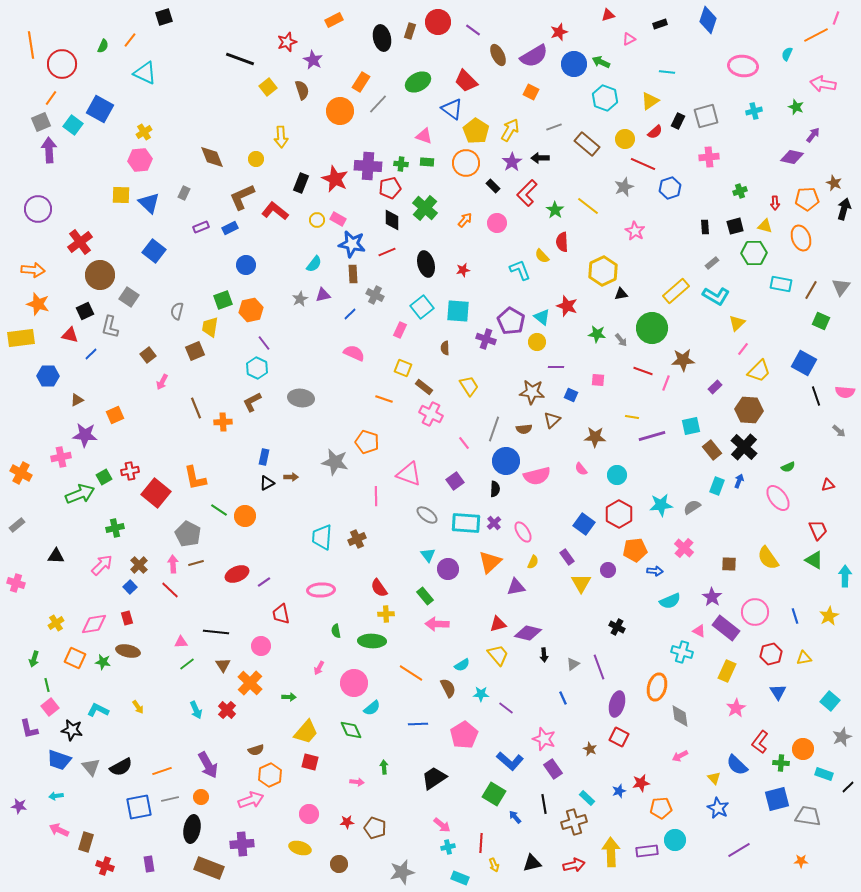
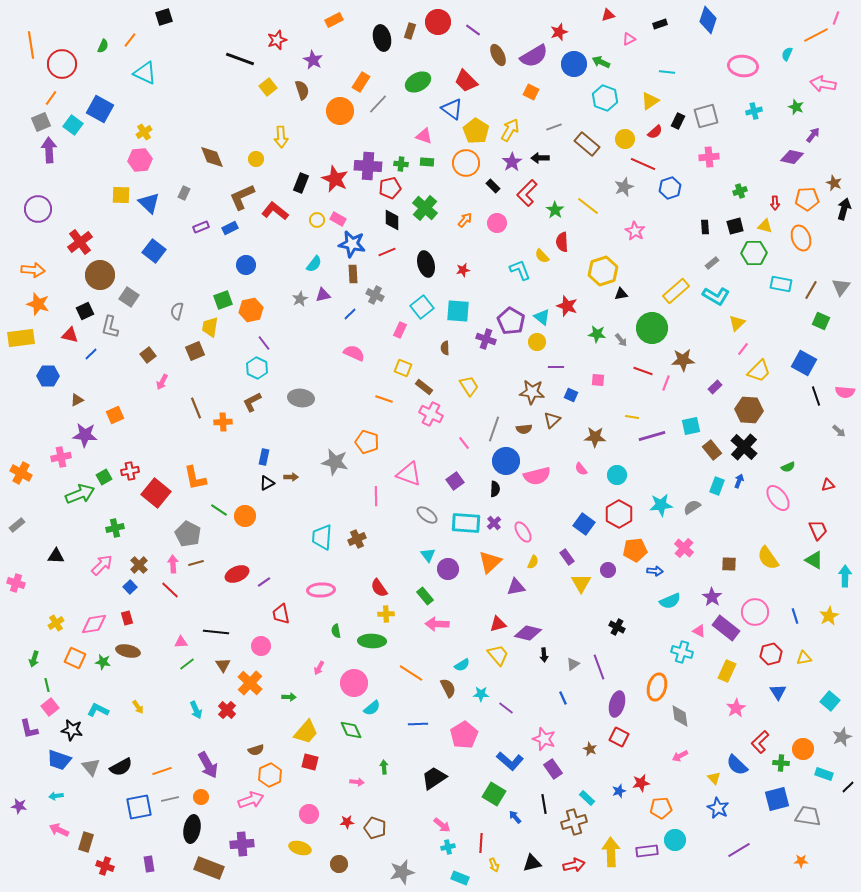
red star at (287, 42): moved 10 px left, 2 px up
yellow hexagon at (603, 271): rotated 8 degrees clockwise
red L-shape at (760, 742): rotated 10 degrees clockwise
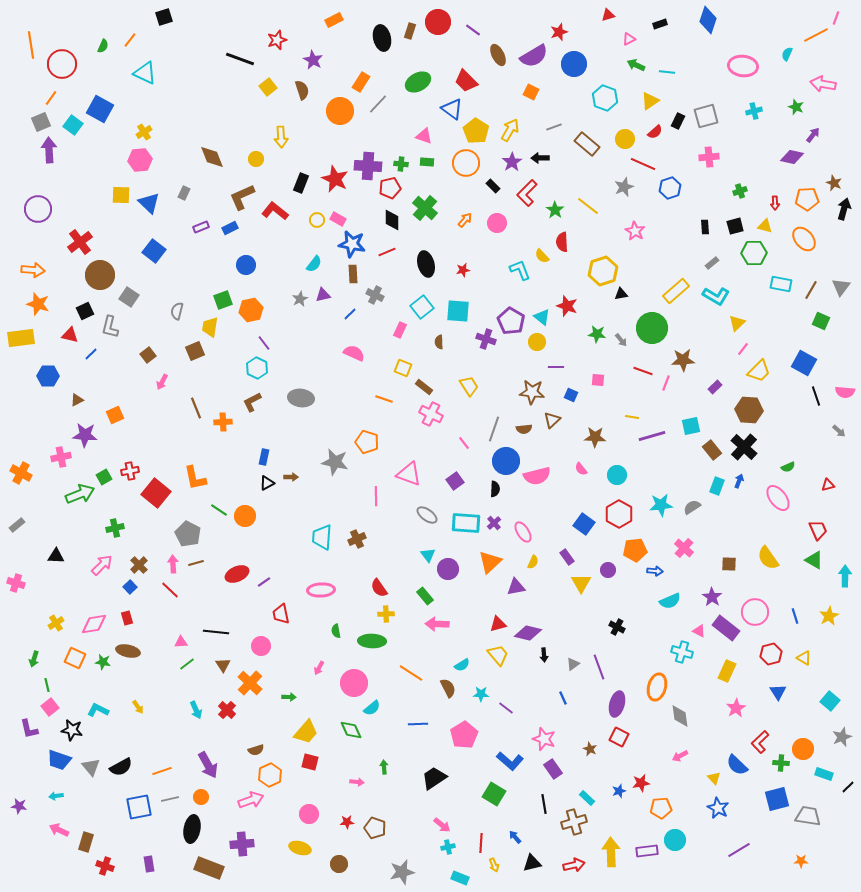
green arrow at (601, 62): moved 35 px right, 3 px down
orange ellipse at (801, 238): moved 3 px right, 1 px down; rotated 20 degrees counterclockwise
brown semicircle at (445, 348): moved 6 px left, 6 px up
yellow triangle at (804, 658): rotated 42 degrees clockwise
blue arrow at (515, 817): moved 20 px down
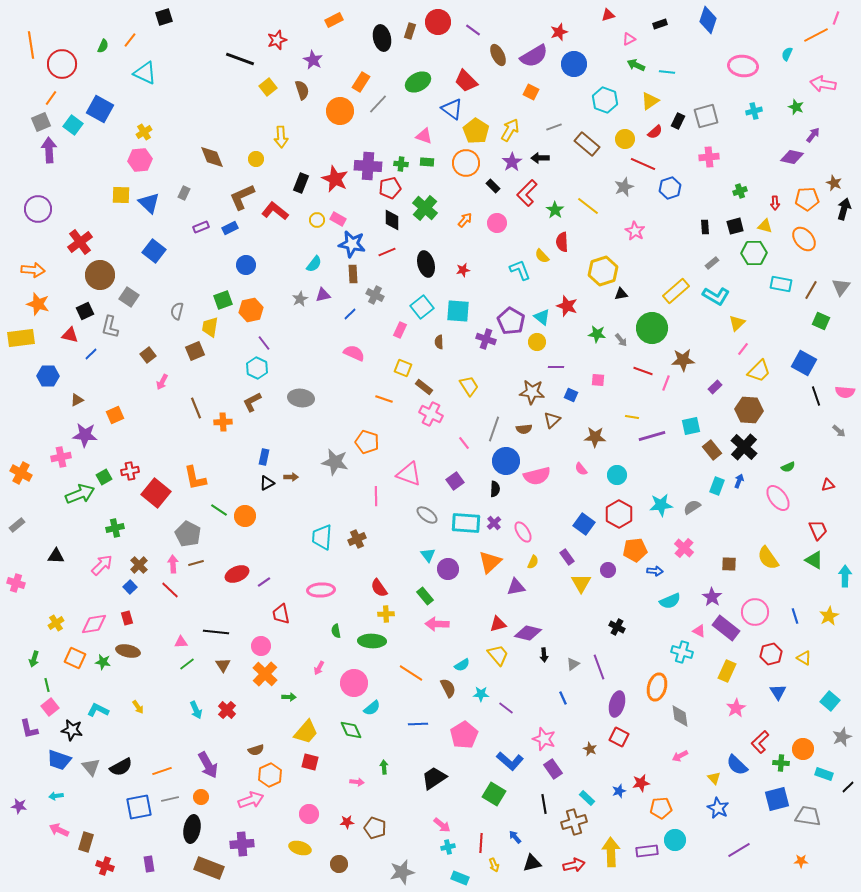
cyan hexagon at (605, 98): moved 2 px down
orange cross at (250, 683): moved 15 px right, 9 px up
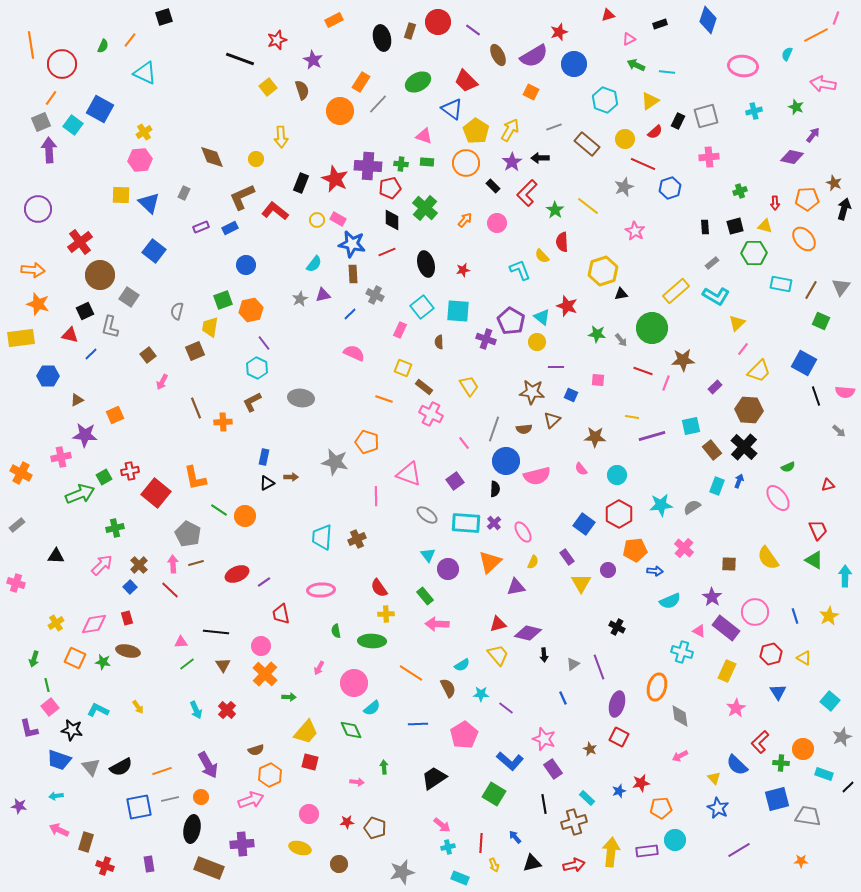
yellow arrow at (611, 852): rotated 8 degrees clockwise
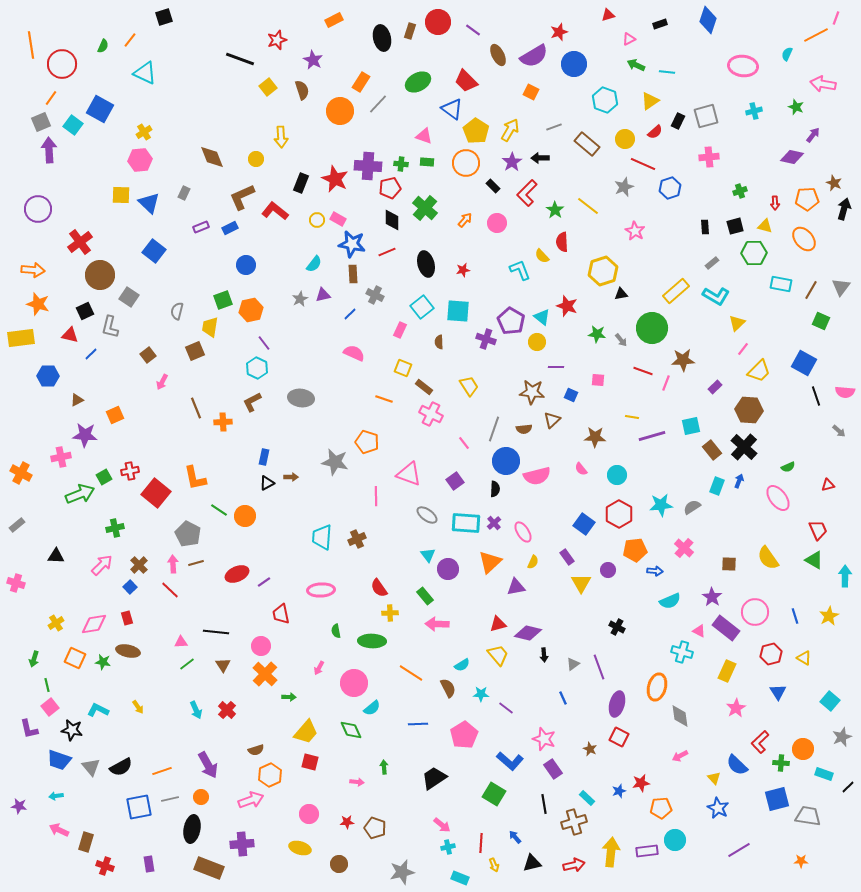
yellow cross at (386, 614): moved 4 px right, 1 px up
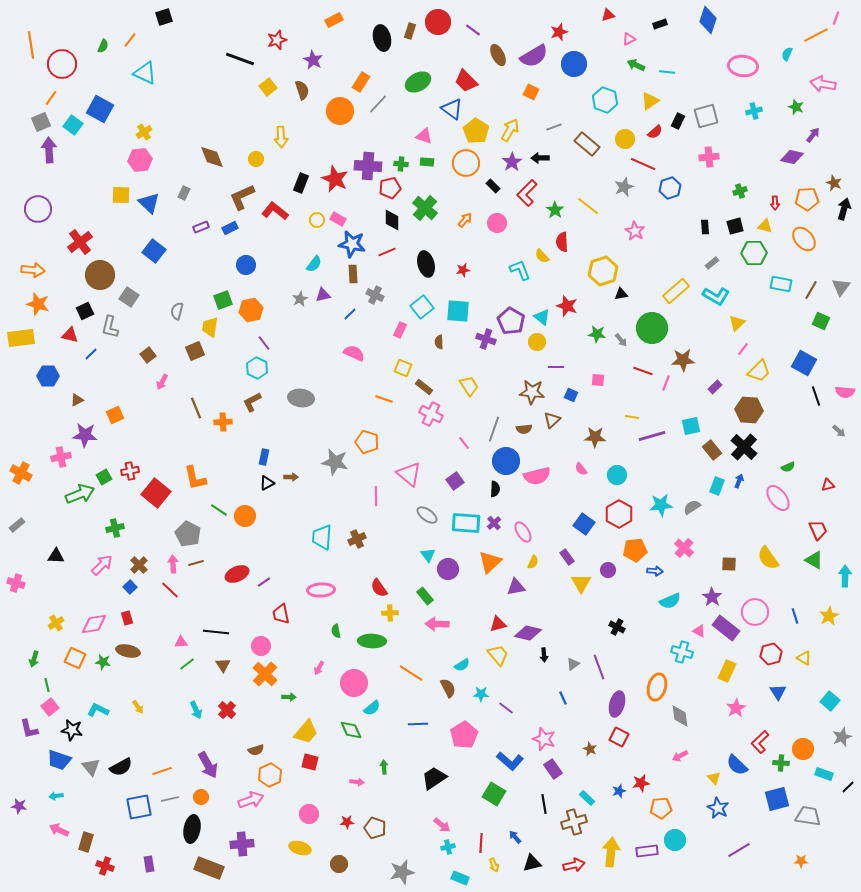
pink triangle at (409, 474): rotated 20 degrees clockwise
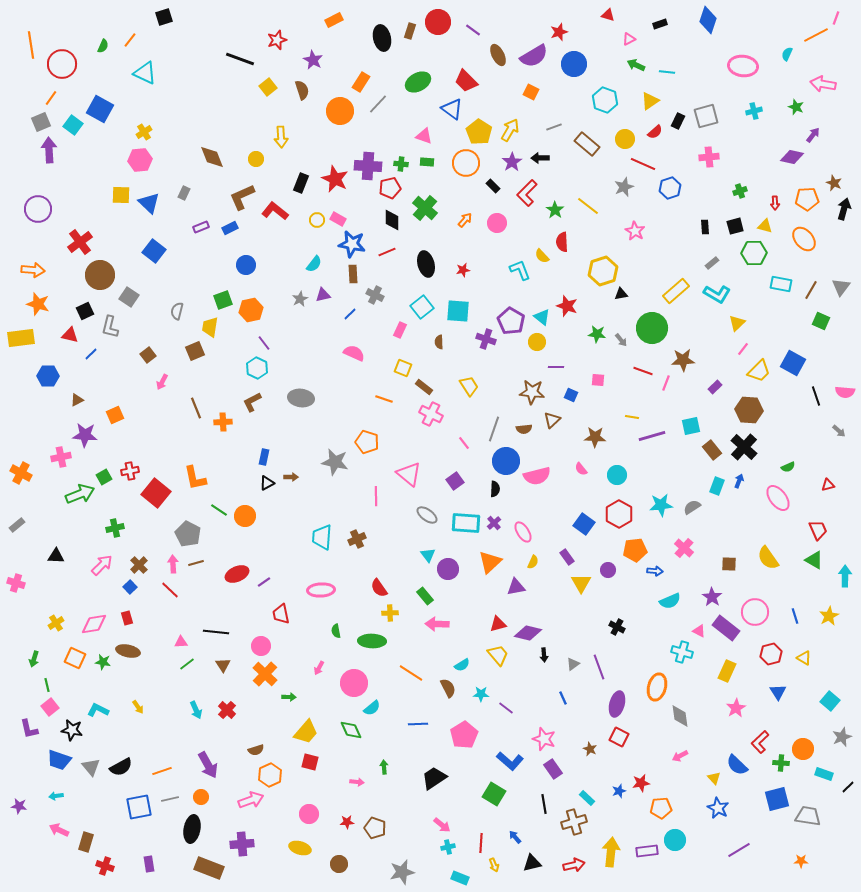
red triangle at (608, 15): rotated 32 degrees clockwise
yellow pentagon at (476, 131): moved 3 px right, 1 px down
cyan L-shape at (716, 296): moved 1 px right, 2 px up
blue square at (804, 363): moved 11 px left
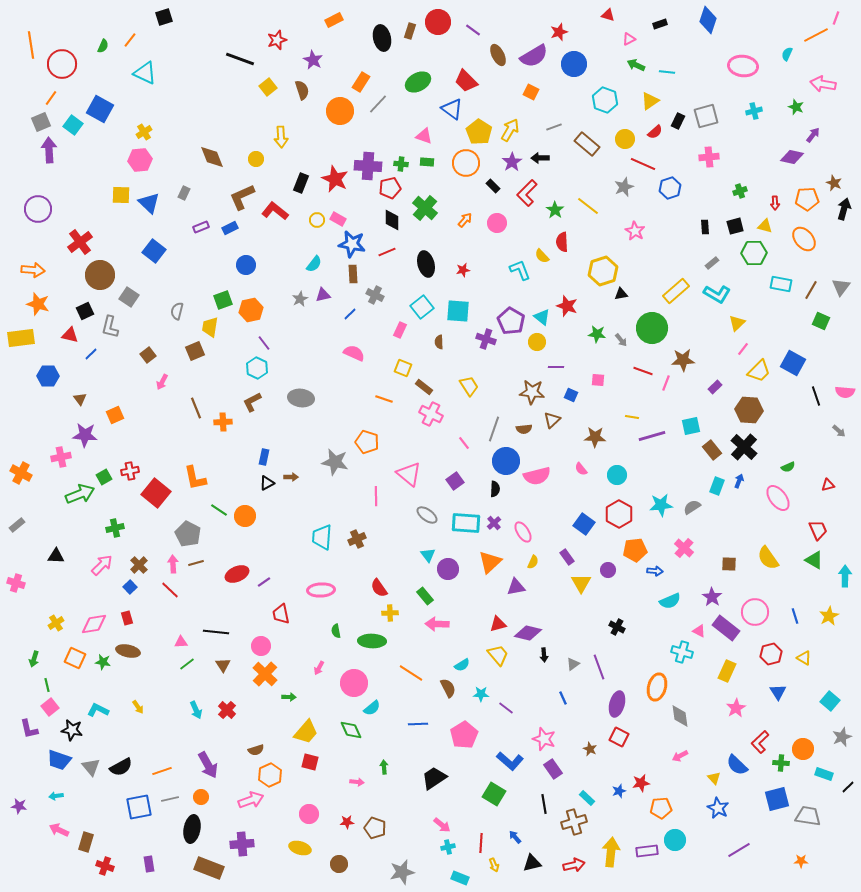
brown triangle at (77, 400): moved 3 px right, 1 px up; rotated 40 degrees counterclockwise
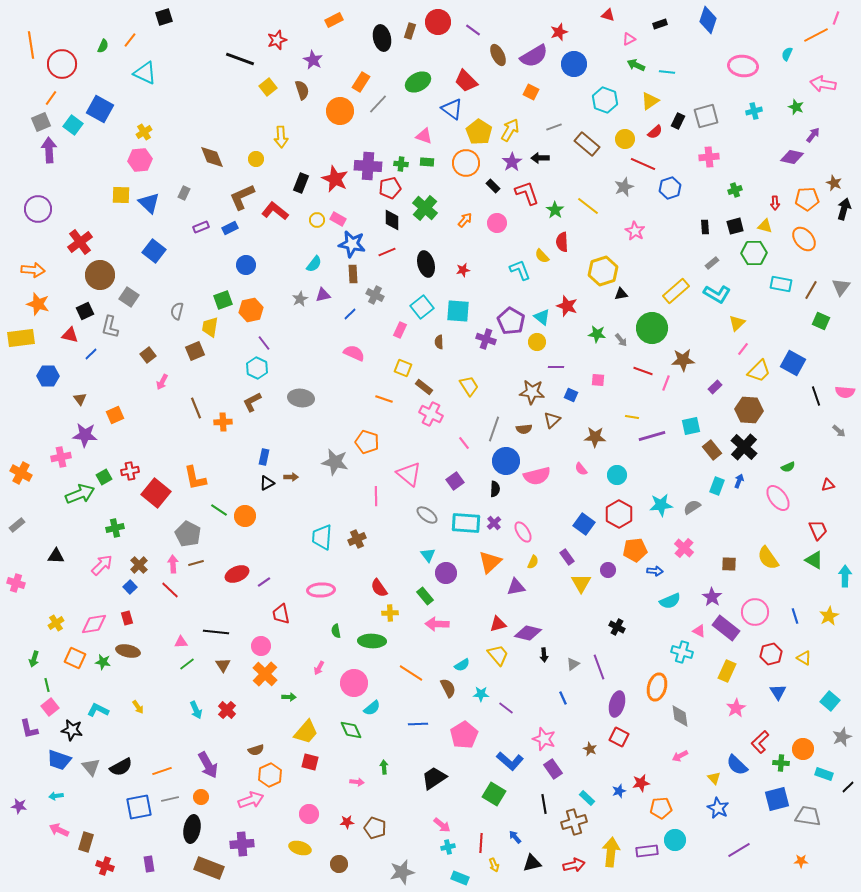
green cross at (740, 191): moved 5 px left, 1 px up
red L-shape at (527, 193): rotated 116 degrees clockwise
purple circle at (448, 569): moved 2 px left, 4 px down
